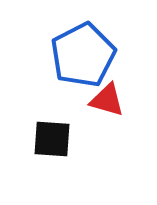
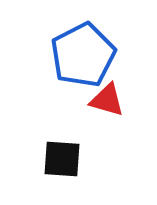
black square: moved 10 px right, 20 px down
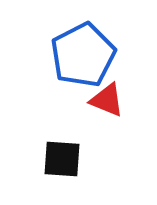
red triangle: rotated 6 degrees clockwise
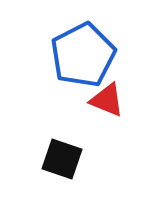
black square: rotated 15 degrees clockwise
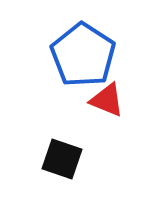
blue pentagon: rotated 12 degrees counterclockwise
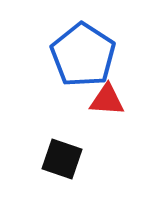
red triangle: rotated 18 degrees counterclockwise
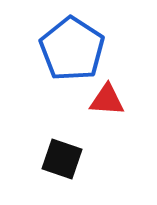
blue pentagon: moved 11 px left, 6 px up
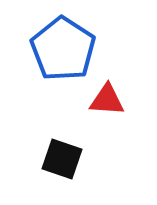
blue pentagon: moved 9 px left
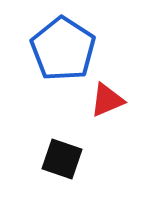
red triangle: rotated 27 degrees counterclockwise
